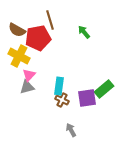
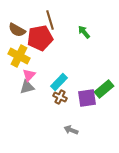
red pentagon: moved 2 px right
cyan rectangle: moved 4 px up; rotated 36 degrees clockwise
brown cross: moved 2 px left, 3 px up
gray arrow: rotated 40 degrees counterclockwise
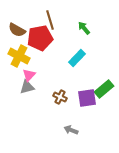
green arrow: moved 4 px up
cyan rectangle: moved 18 px right, 24 px up
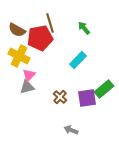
brown line: moved 3 px down
cyan rectangle: moved 1 px right, 2 px down
brown cross: rotated 16 degrees clockwise
